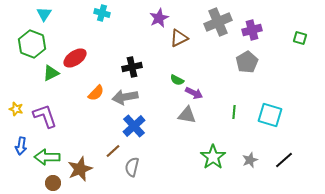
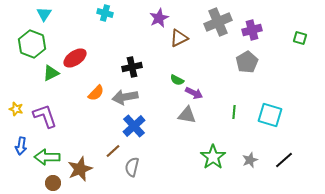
cyan cross: moved 3 px right
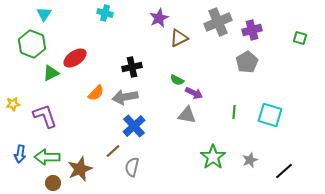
yellow star: moved 3 px left, 5 px up; rotated 24 degrees counterclockwise
blue arrow: moved 1 px left, 8 px down
black line: moved 11 px down
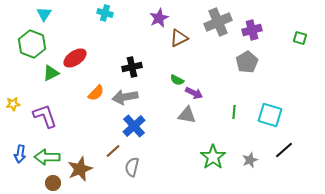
black line: moved 21 px up
